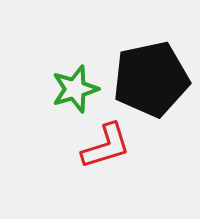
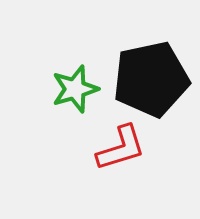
red L-shape: moved 15 px right, 2 px down
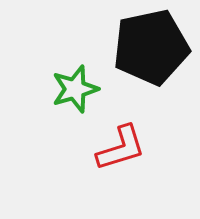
black pentagon: moved 32 px up
